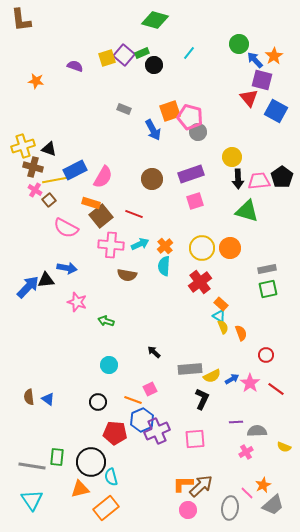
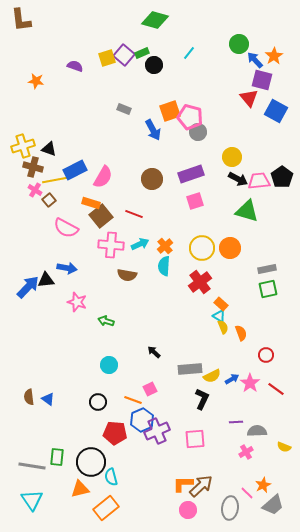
black arrow at (238, 179): rotated 60 degrees counterclockwise
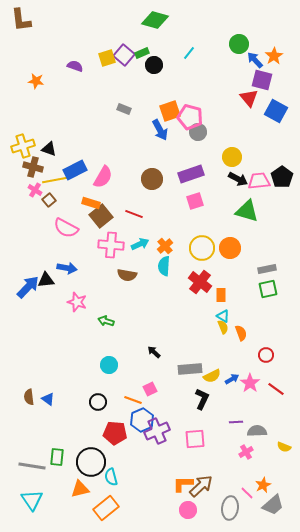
blue arrow at (153, 130): moved 7 px right
red cross at (200, 282): rotated 15 degrees counterclockwise
orange rectangle at (221, 304): moved 9 px up; rotated 48 degrees clockwise
cyan triangle at (219, 316): moved 4 px right
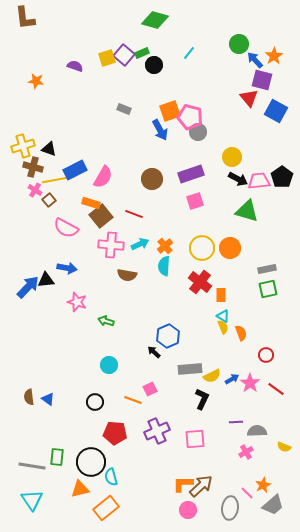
brown L-shape at (21, 20): moved 4 px right, 2 px up
black circle at (98, 402): moved 3 px left
blue hexagon at (142, 420): moved 26 px right, 84 px up
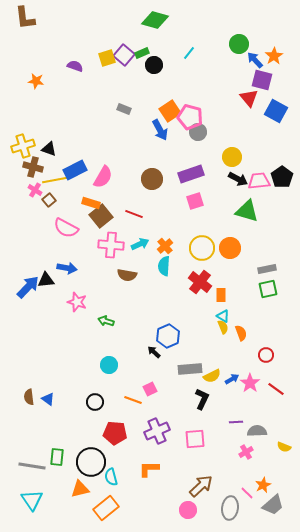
orange square at (170, 111): rotated 15 degrees counterclockwise
orange L-shape at (183, 484): moved 34 px left, 15 px up
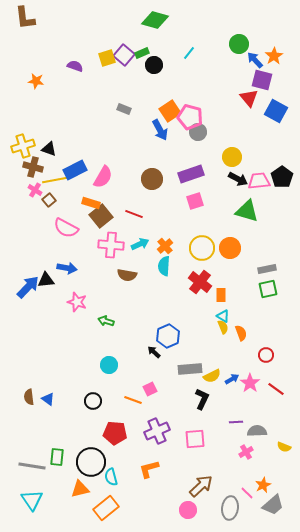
black circle at (95, 402): moved 2 px left, 1 px up
orange L-shape at (149, 469): rotated 15 degrees counterclockwise
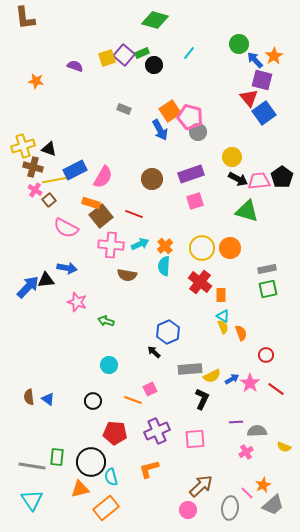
blue square at (276, 111): moved 12 px left, 2 px down; rotated 25 degrees clockwise
blue hexagon at (168, 336): moved 4 px up
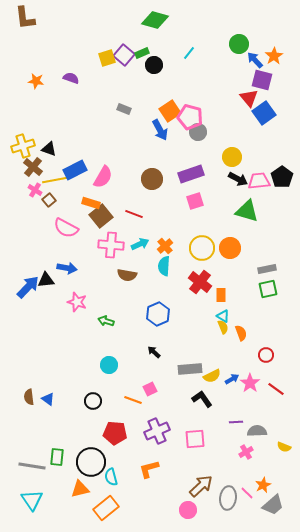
purple semicircle at (75, 66): moved 4 px left, 12 px down
brown cross at (33, 167): rotated 24 degrees clockwise
blue hexagon at (168, 332): moved 10 px left, 18 px up
black L-shape at (202, 399): rotated 60 degrees counterclockwise
gray ellipse at (230, 508): moved 2 px left, 10 px up
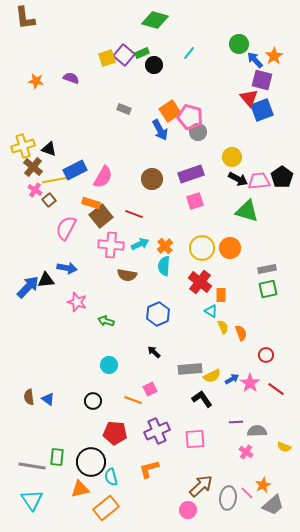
blue square at (264, 113): moved 2 px left, 3 px up; rotated 15 degrees clockwise
pink semicircle at (66, 228): rotated 90 degrees clockwise
cyan triangle at (223, 316): moved 12 px left, 5 px up
pink cross at (246, 452): rotated 24 degrees counterclockwise
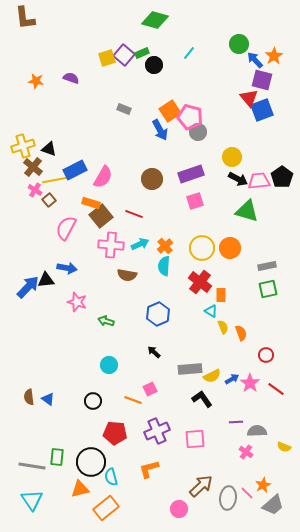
gray rectangle at (267, 269): moved 3 px up
pink circle at (188, 510): moved 9 px left, 1 px up
